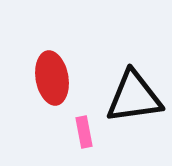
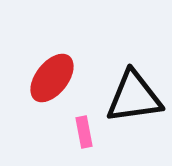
red ellipse: rotated 48 degrees clockwise
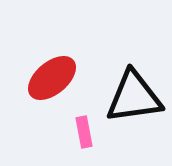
red ellipse: rotated 12 degrees clockwise
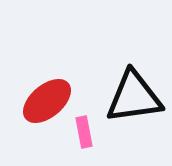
red ellipse: moved 5 px left, 23 px down
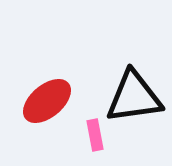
pink rectangle: moved 11 px right, 3 px down
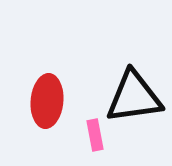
red ellipse: rotated 45 degrees counterclockwise
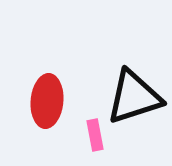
black triangle: rotated 10 degrees counterclockwise
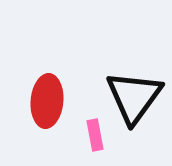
black triangle: rotated 36 degrees counterclockwise
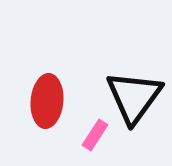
pink rectangle: rotated 44 degrees clockwise
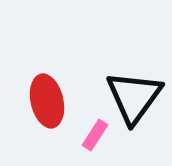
red ellipse: rotated 18 degrees counterclockwise
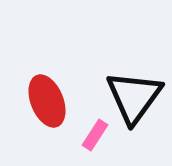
red ellipse: rotated 9 degrees counterclockwise
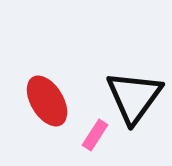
red ellipse: rotated 9 degrees counterclockwise
